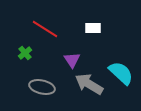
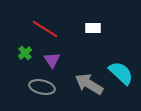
purple triangle: moved 20 px left
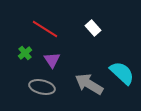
white rectangle: rotated 49 degrees clockwise
cyan semicircle: moved 1 px right
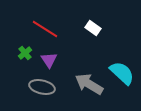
white rectangle: rotated 14 degrees counterclockwise
purple triangle: moved 3 px left
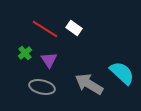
white rectangle: moved 19 px left
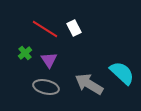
white rectangle: rotated 28 degrees clockwise
gray ellipse: moved 4 px right
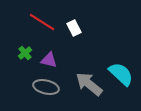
red line: moved 3 px left, 7 px up
purple triangle: rotated 42 degrees counterclockwise
cyan semicircle: moved 1 px left, 1 px down
gray arrow: rotated 8 degrees clockwise
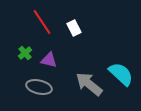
red line: rotated 24 degrees clockwise
gray ellipse: moved 7 px left
